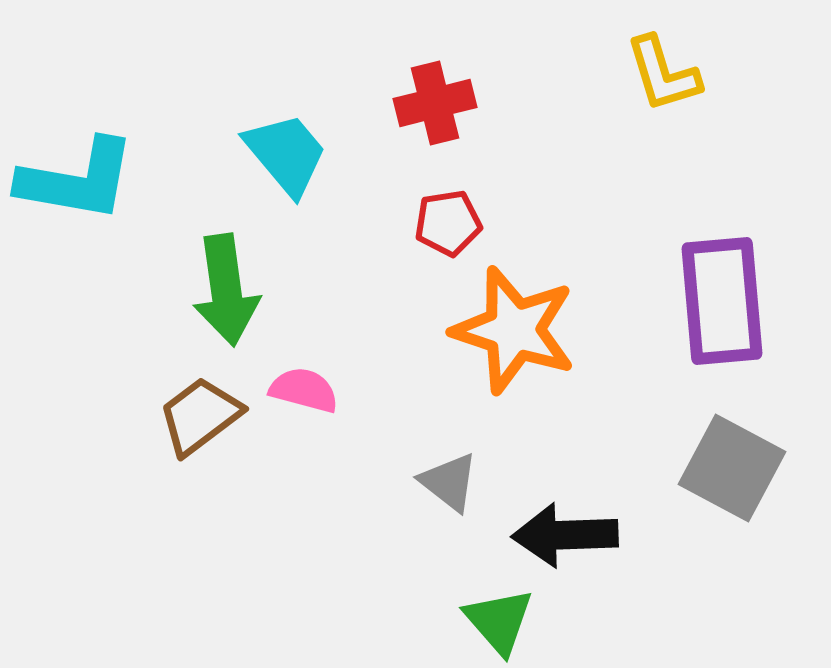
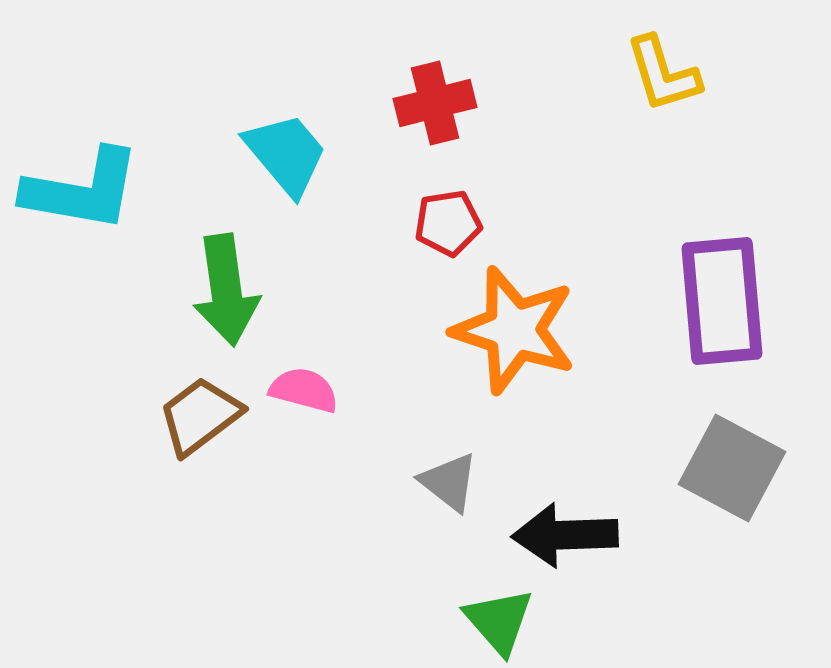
cyan L-shape: moved 5 px right, 10 px down
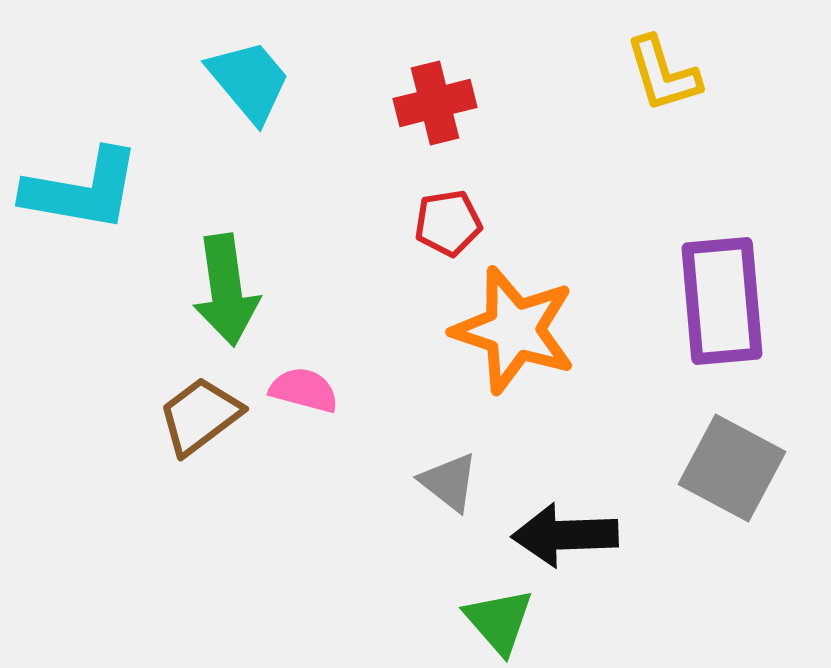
cyan trapezoid: moved 37 px left, 73 px up
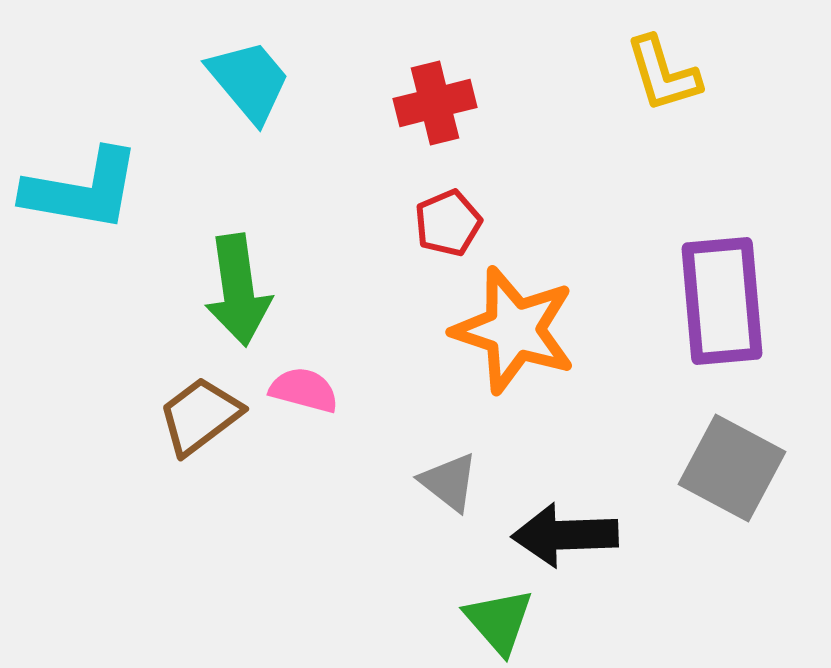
red pentagon: rotated 14 degrees counterclockwise
green arrow: moved 12 px right
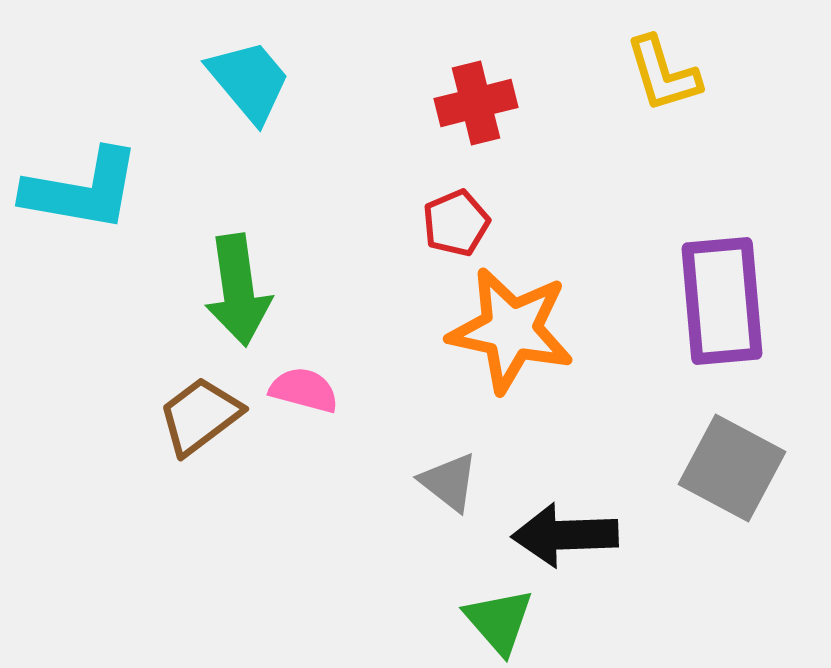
red cross: moved 41 px right
red pentagon: moved 8 px right
orange star: moved 3 px left; rotated 6 degrees counterclockwise
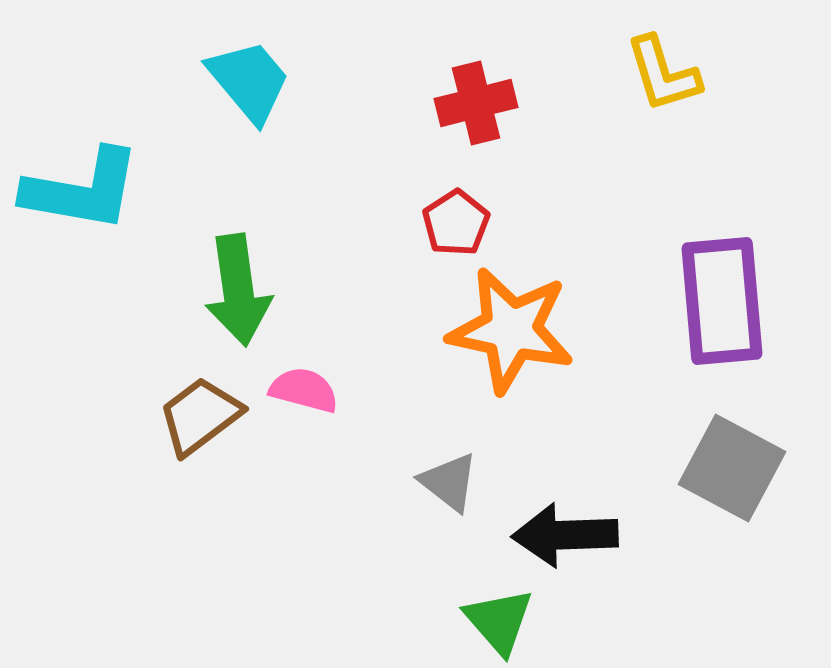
red pentagon: rotated 10 degrees counterclockwise
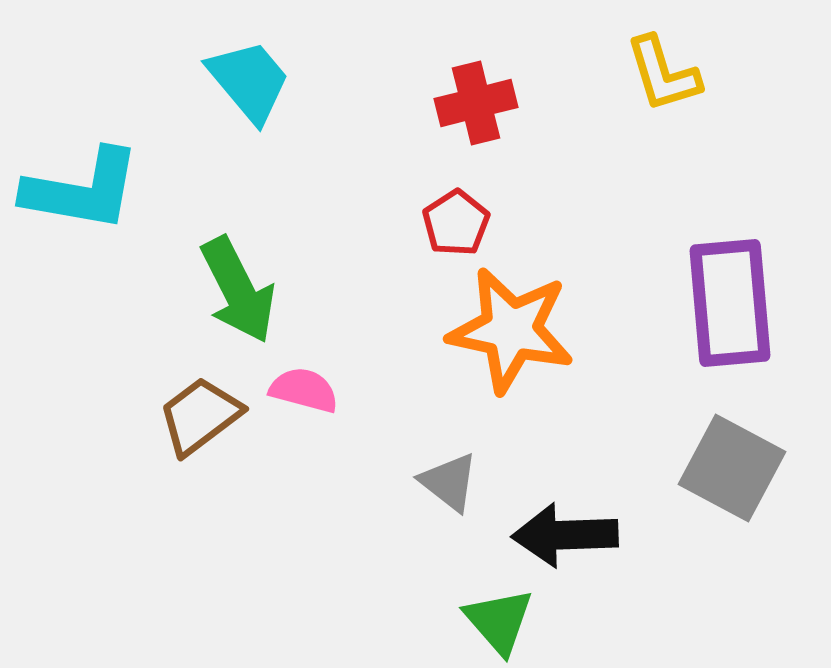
green arrow: rotated 19 degrees counterclockwise
purple rectangle: moved 8 px right, 2 px down
